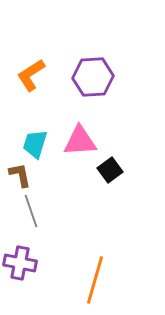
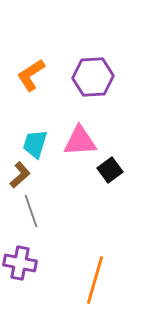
brown L-shape: rotated 60 degrees clockwise
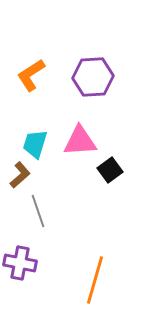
gray line: moved 7 px right
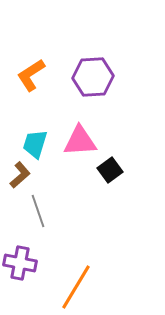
orange line: moved 19 px left, 7 px down; rotated 15 degrees clockwise
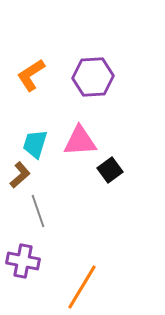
purple cross: moved 3 px right, 2 px up
orange line: moved 6 px right
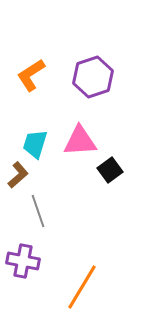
purple hexagon: rotated 15 degrees counterclockwise
brown L-shape: moved 2 px left
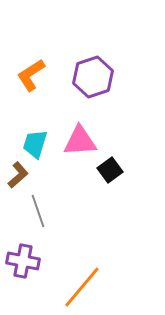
orange line: rotated 9 degrees clockwise
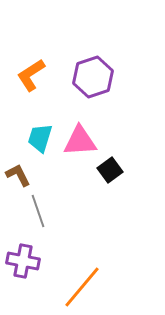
cyan trapezoid: moved 5 px right, 6 px up
brown L-shape: rotated 76 degrees counterclockwise
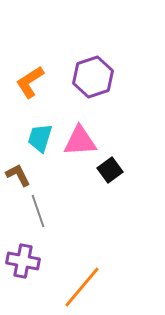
orange L-shape: moved 1 px left, 7 px down
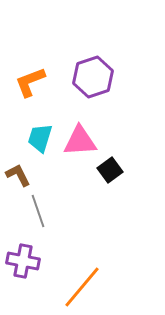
orange L-shape: rotated 12 degrees clockwise
